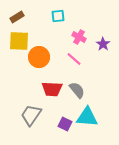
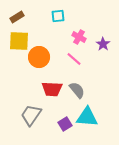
purple square: rotated 32 degrees clockwise
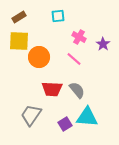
brown rectangle: moved 2 px right
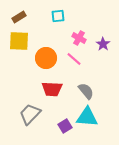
pink cross: moved 1 px down
orange circle: moved 7 px right, 1 px down
gray semicircle: moved 9 px right, 1 px down
gray trapezoid: moved 1 px left, 1 px up; rotated 10 degrees clockwise
purple square: moved 2 px down
